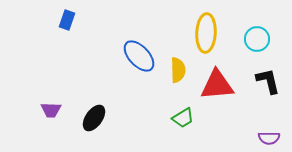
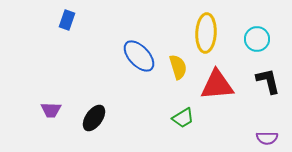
yellow semicircle: moved 3 px up; rotated 15 degrees counterclockwise
purple semicircle: moved 2 px left
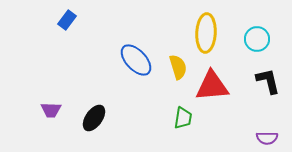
blue rectangle: rotated 18 degrees clockwise
blue ellipse: moved 3 px left, 4 px down
red triangle: moved 5 px left, 1 px down
green trapezoid: rotated 50 degrees counterclockwise
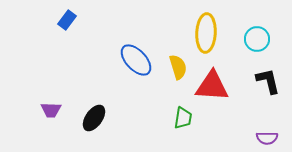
red triangle: rotated 9 degrees clockwise
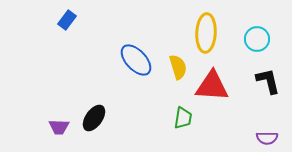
purple trapezoid: moved 8 px right, 17 px down
